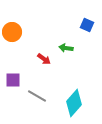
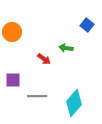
blue square: rotated 16 degrees clockwise
gray line: rotated 30 degrees counterclockwise
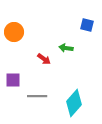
blue square: rotated 24 degrees counterclockwise
orange circle: moved 2 px right
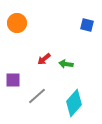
orange circle: moved 3 px right, 9 px up
green arrow: moved 16 px down
red arrow: rotated 104 degrees clockwise
gray line: rotated 42 degrees counterclockwise
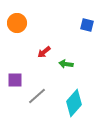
red arrow: moved 7 px up
purple square: moved 2 px right
